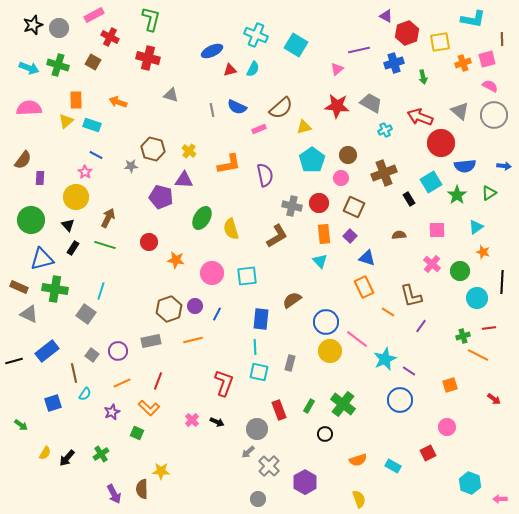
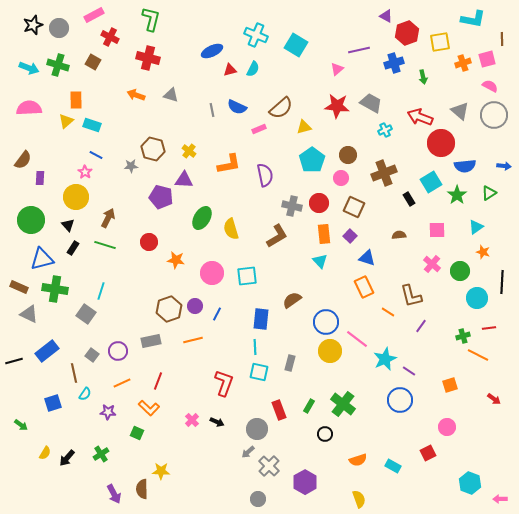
orange arrow at (118, 102): moved 18 px right, 7 px up
purple star at (112, 412): moved 4 px left; rotated 28 degrees clockwise
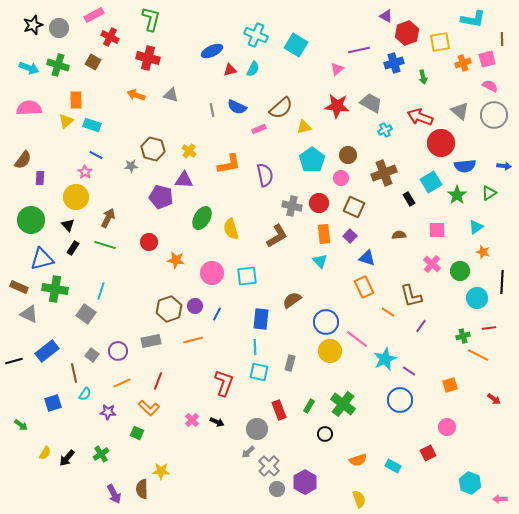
gray circle at (258, 499): moved 19 px right, 10 px up
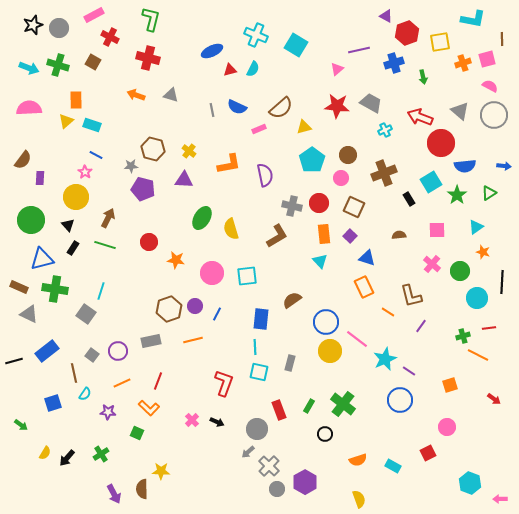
purple pentagon at (161, 197): moved 18 px left, 8 px up
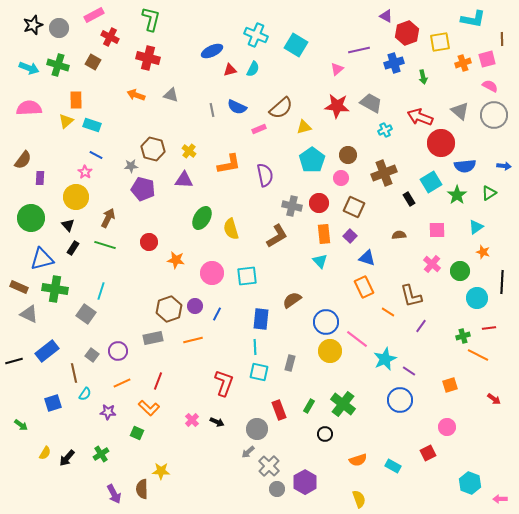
green circle at (31, 220): moved 2 px up
gray rectangle at (151, 341): moved 2 px right, 3 px up
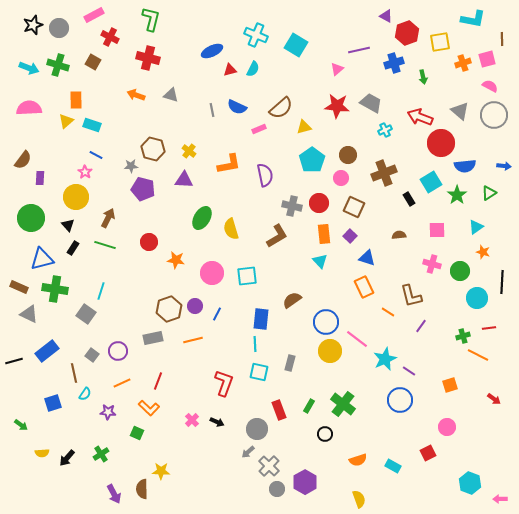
pink cross at (432, 264): rotated 24 degrees counterclockwise
cyan line at (255, 347): moved 3 px up
yellow semicircle at (45, 453): moved 3 px left; rotated 56 degrees clockwise
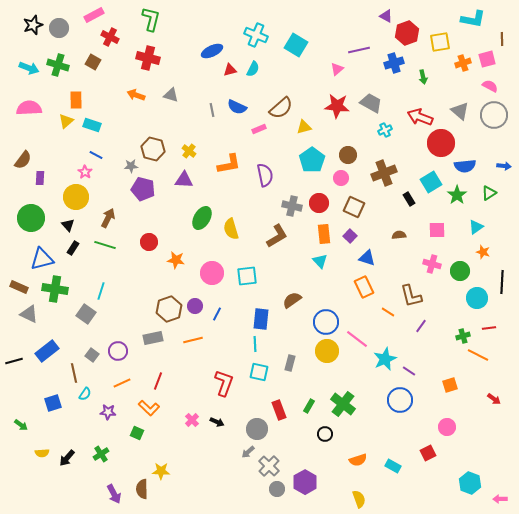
yellow circle at (330, 351): moved 3 px left
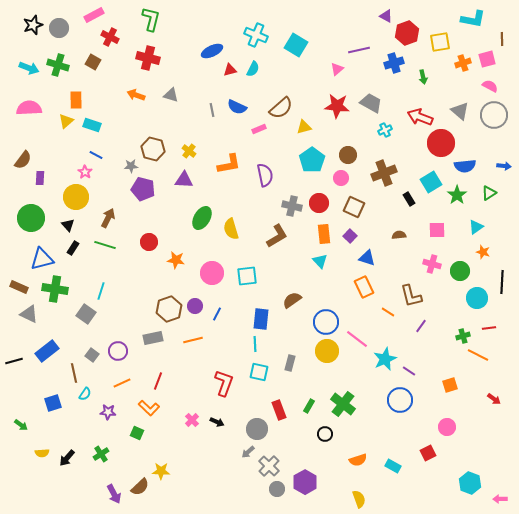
brown semicircle at (142, 489): moved 2 px left, 2 px up; rotated 132 degrees counterclockwise
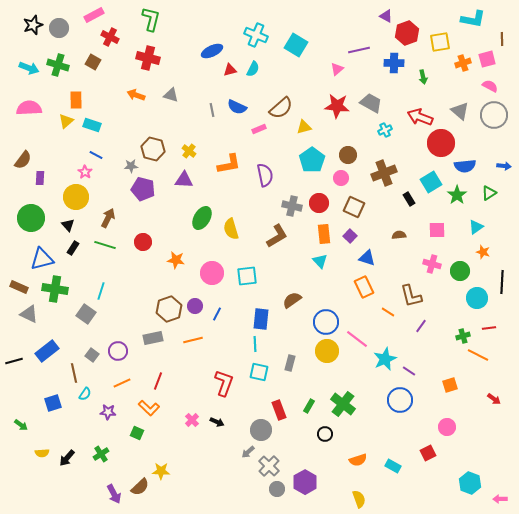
blue cross at (394, 63): rotated 18 degrees clockwise
red circle at (149, 242): moved 6 px left
gray circle at (257, 429): moved 4 px right, 1 px down
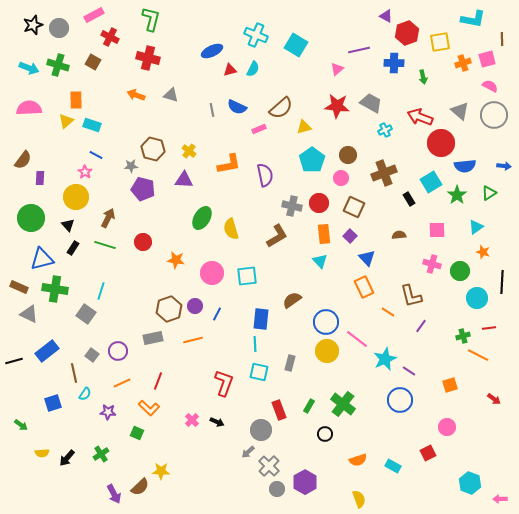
blue triangle at (367, 258): rotated 30 degrees clockwise
